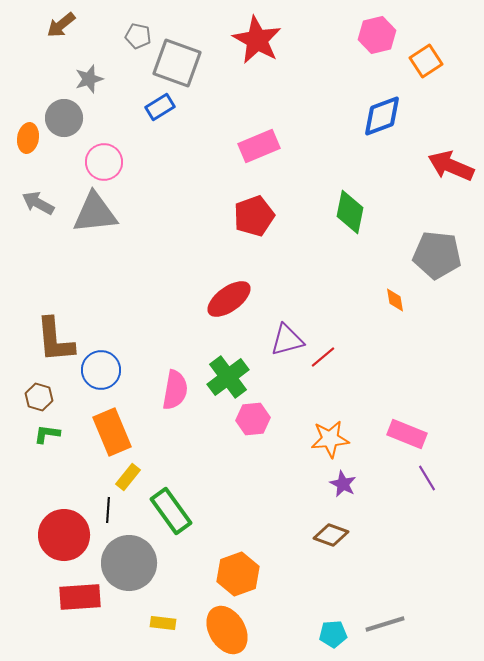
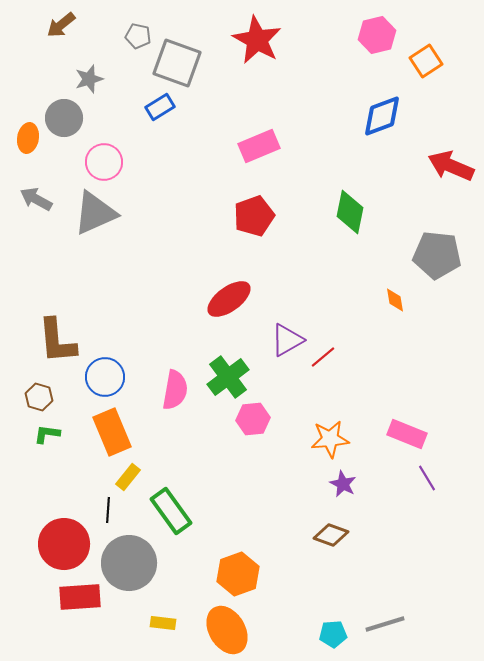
gray arrow at (38, 203): moved 2 px left, 4 px up
gray triangle at (95, 213): rotated 18 degrees counterclockwise
brown L-shape at (55, 340): moved 2 px right, 1 px down
purple triangle at (287, 340): rotated 15 degrees counterclockwise
blue circle at (101, 370): moved 4 px right, 7 px down
red circle at (64, 535): moved 9 px down
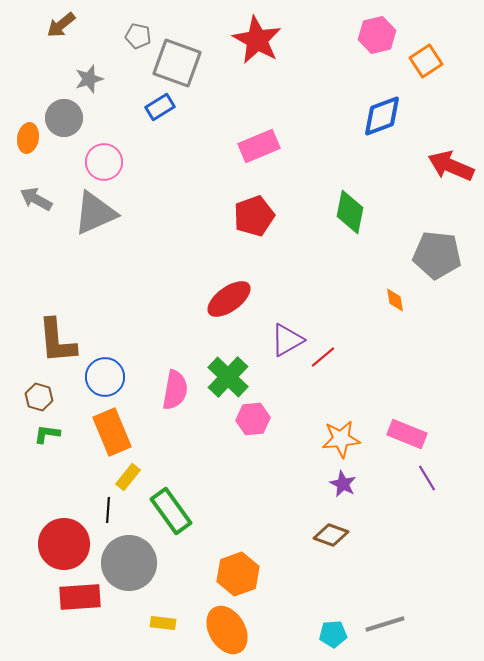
green cross at (228, 377): rotated 9 degrees counterclockwise
orange star at (330, 439): moved 11 px right
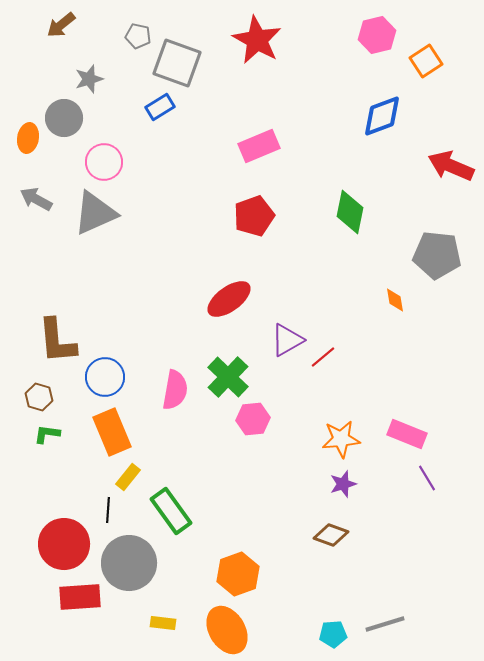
purple star at (343, 484): rotated 28 degrees clockwise
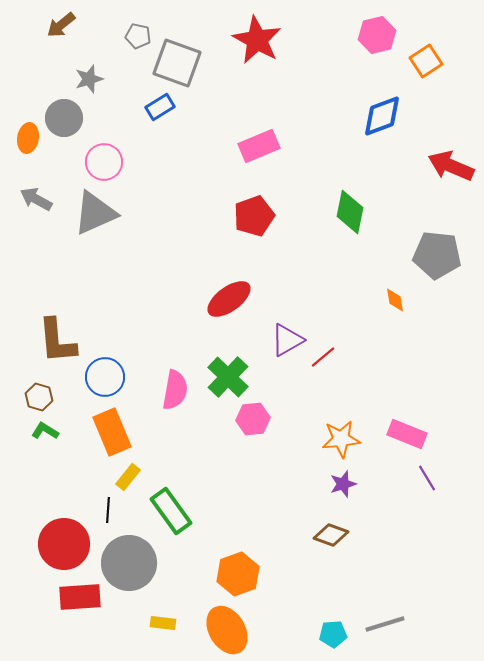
green L-shape at (47, 434): moved 2 px left, 3 px up; rotated 24 degrees clockwise
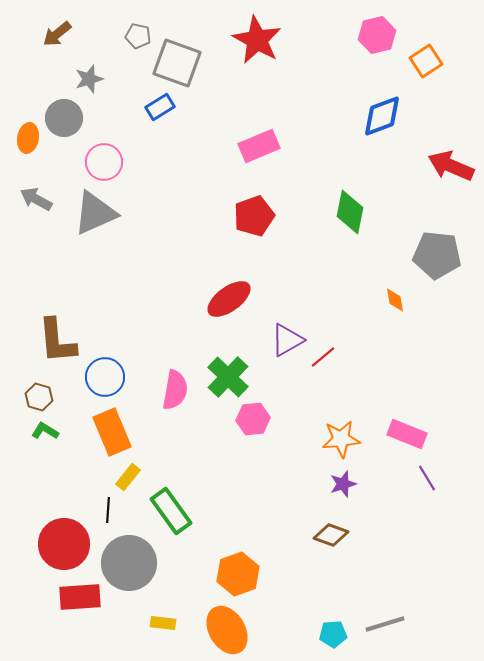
brown arrow at (61, 25): moved 4 px left, 9 px down
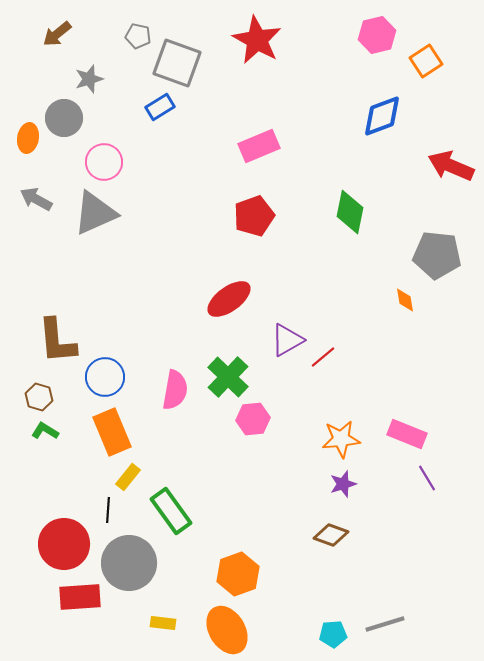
orange diamond at (395, 300): moved 10 px right
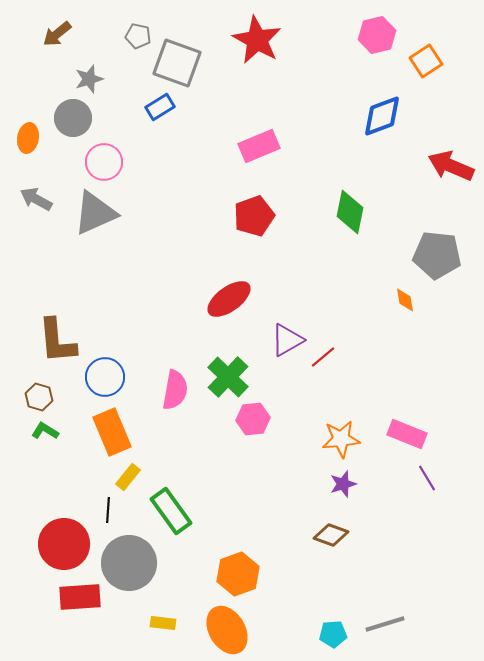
gray circle at (64, 118): moved 9 px right
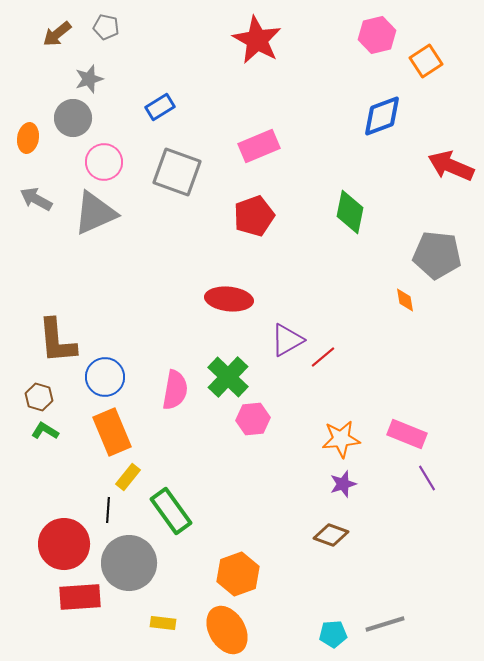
gray pentagon at (138, 36): moved 32 px left, 9 px up
gray square at (177, 63): moved 109 px down
red ellipse at (229, 299): rotated 42 degrees clockwise
